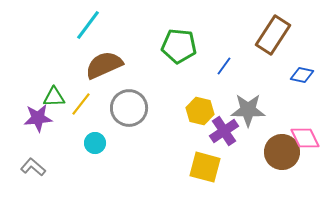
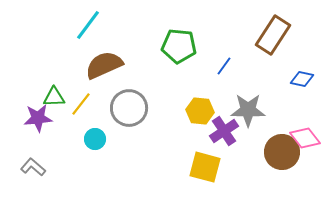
blue diamond: moved 4 px down
yellow hexagon: rotated 8 degrees counterclockwise
pink diamond: rotated 12 degrees counterclockwise
cyan circle: moved 4 px up
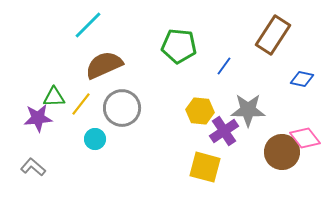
cyan line: rotated 8 degrees clockwise
gray circle: moved 7 px left
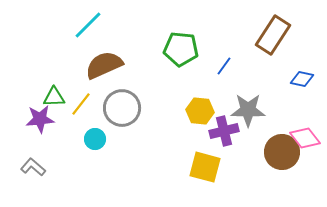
green pentagon: moved 2 px right, 3 px down
purple star: moved 2 px right, 1 px down
purple cross: rotated 20 degrees clockwise
